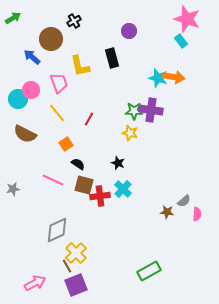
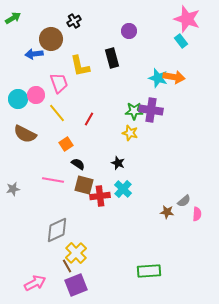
blue arrow: moved 2 px right, 3 px up; rotated 48 degrees counterclockwise
pink circle: moved 5 px right, 5 px down
pink line: rotated 15 degrees counterclockwise
green rectangle: rotated 25 degrees clockwise
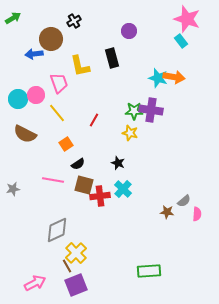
red line: moved 5 px right, 1 px down
black semicircle: rotated 112 degrees clockwise
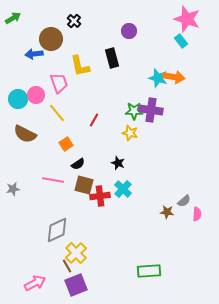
black cross: rotated 16 degrees counterclockwise
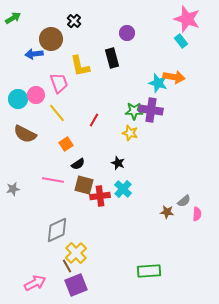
purple circle: moved 2 px left, 2 px down
cyan star: moved 5 px down
